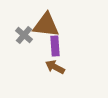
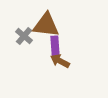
gray cross: moved 1 px down
brown arrow: moved 5 px right, 6 px up
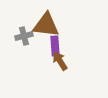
gray cross: rotated 36 degrees clockwise
brown arrow: rotated 30 degrees clockwise
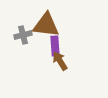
gray cross: moved 1 px left, 1 px up
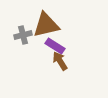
brown triangle: rotated 20 degrees counterclockwise
purple rectangle: rotated 54 degrees counterclockwise
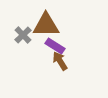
brown triangle: rotated 12 degrees clockwise
gray cross: rotated 30 degrees counterclockwise
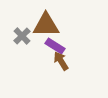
gray cross: moved 1 px left, 1 px down
brown arrow: moved 1 px right
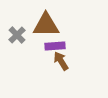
gray cross: moved 5 px left, 1 px up
purple rectangle: rotated 36 degrees counterclockwise
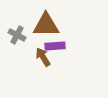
gray cross: rotated 18 degrees counterclockwise
brown arrow: moved 18 px left, 4 px up
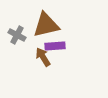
brown triangle: rotated 12 degrees counterclockwise
